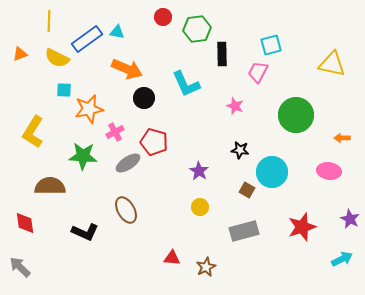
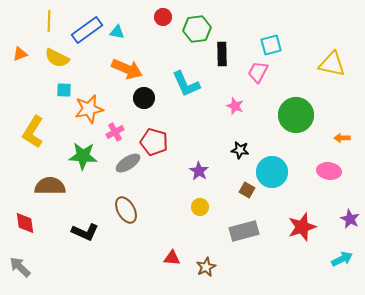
blue rectangle at (87, 39): moved 9 px up
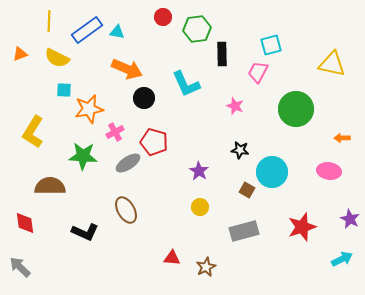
green circle at (296, 115): moved 6 px up
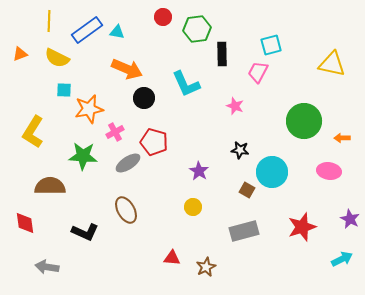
green circle at (296, 109): moved 8 px right, 12 px down
yellow circle at (200, 207): moved 7 px left
gray arrow at (20, 267): moved 27 px right; rotated 35 degrees counterclockwise
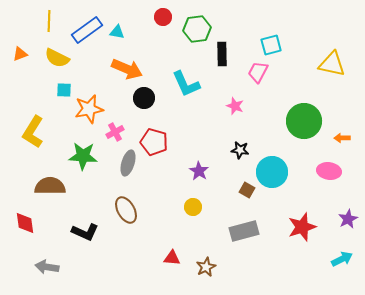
gray ellipse at (128, 163): rotated 40 degrees counterclockwise
purple star at (350, 219): moved 2 px left; rotated 18 degrees clockwise
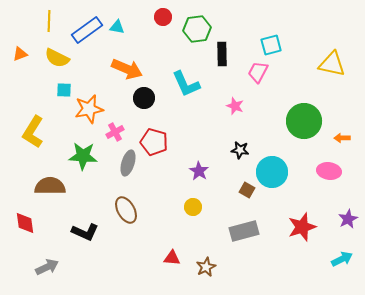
cyan triangle at (117, 32): moved 5 px up
gray arrow at (47, 267): rotated 145 degrees clockwise
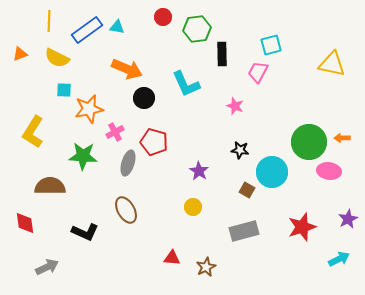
green circle at (304, 121): moved 5 px right, 21 px down
cyan arrow at (342, 259): moved 3 px left
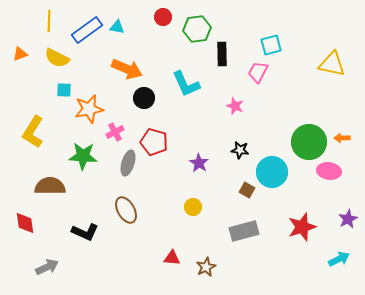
purple star at (199, 171): moved 8 px up
